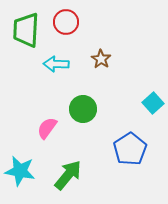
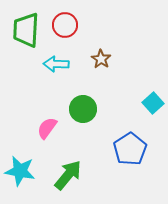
red circle: moved 1 px left, 3 px down
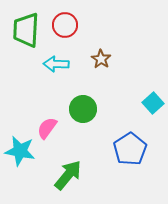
cyan star: moved 20 px up
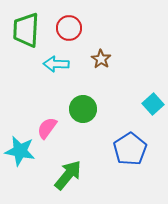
red circle: moved 4 px right, 3 px down
cyan square: moved 1 px down
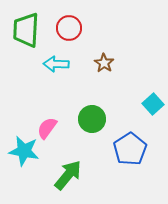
brown star: moved 3 px right, 4 px down
green circle: moved 9 px right, 10 px down
cyan star: moved 4 px right
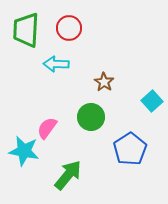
brown star: moved 19 px down
cyan square: moved 1 px left, 3 px up
green circle: moved 1 px left, 2 px up
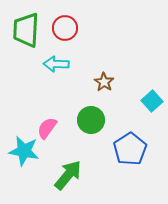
red circle: moved 4 px left
green circle: moved 3 px down
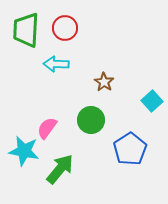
green arrow: moved 8 px left, 6 px up
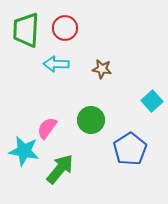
brown star: moved 2 px left, 13 px up; rotated 24 degrees counterclockwise
